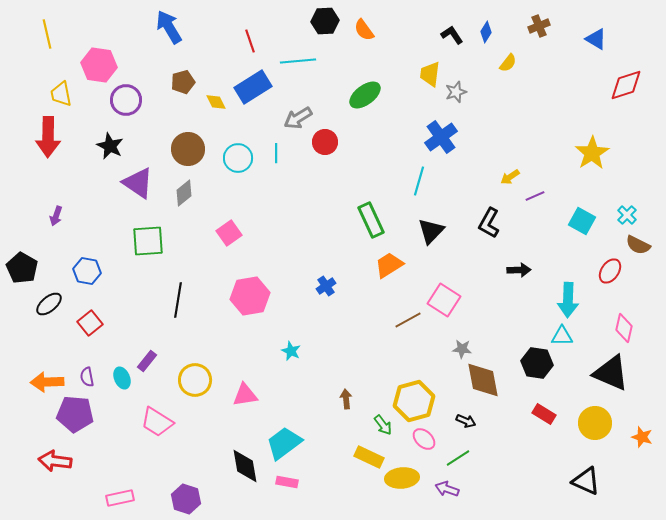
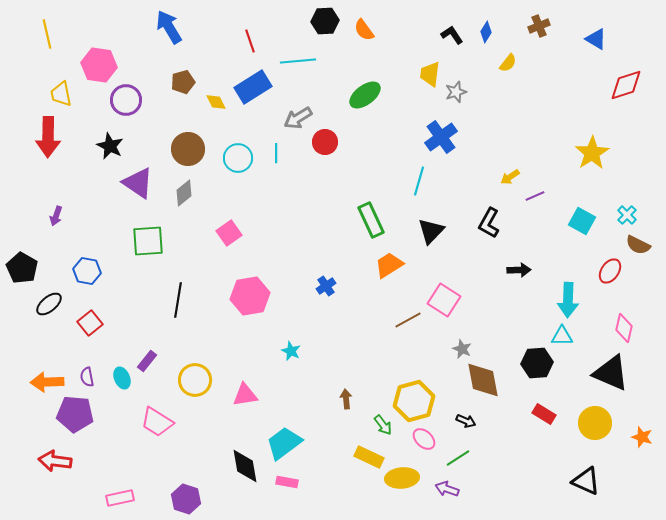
gray star at (462, 349): rotated 18 degrees clockwise
black hexagon at (537, 363): rotated 12 degrees counterclockwise
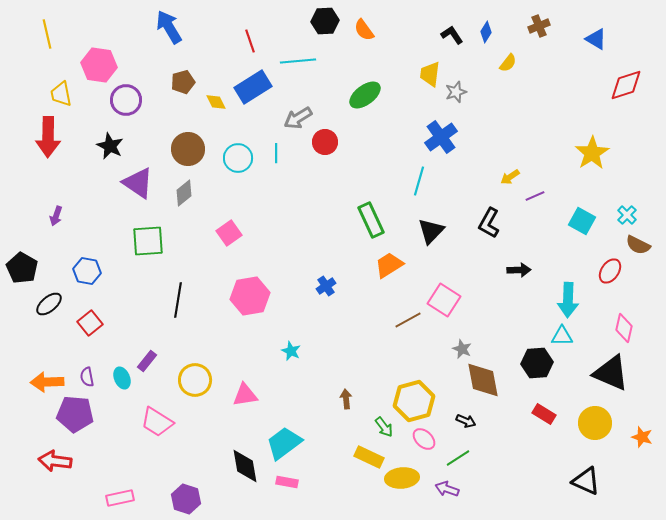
green arrow at (383, 425): moved 1 px right, 2 px down
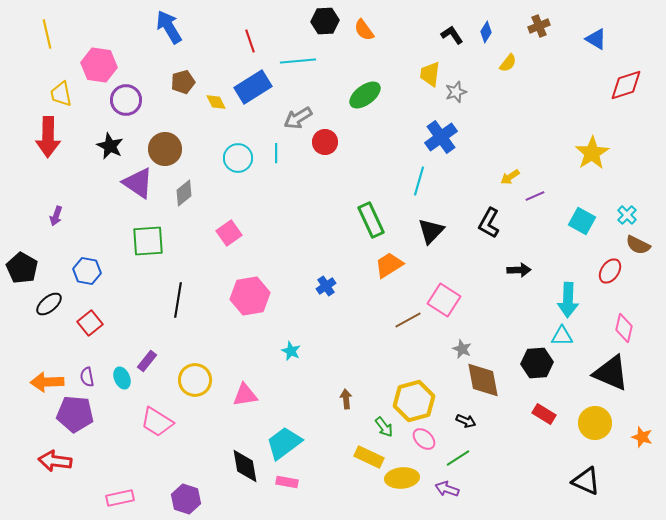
brown circle at (188, 149): moved 23 px left
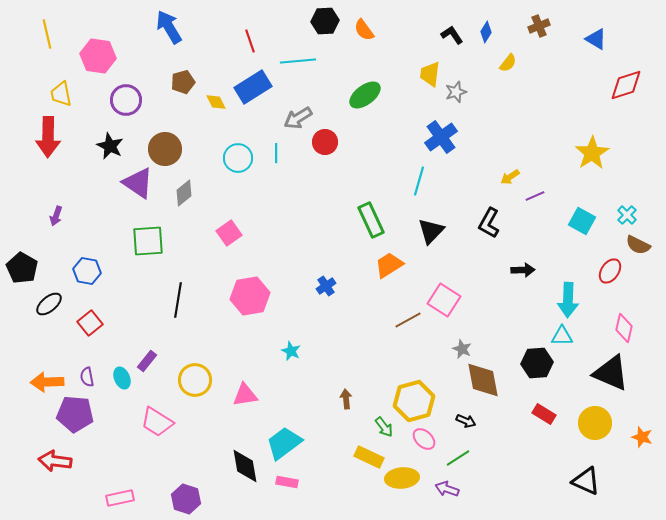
pink hexagon at (99, 65): moved 1 px left, 9 px up
black arrow at (519, 270): moved 4 px right
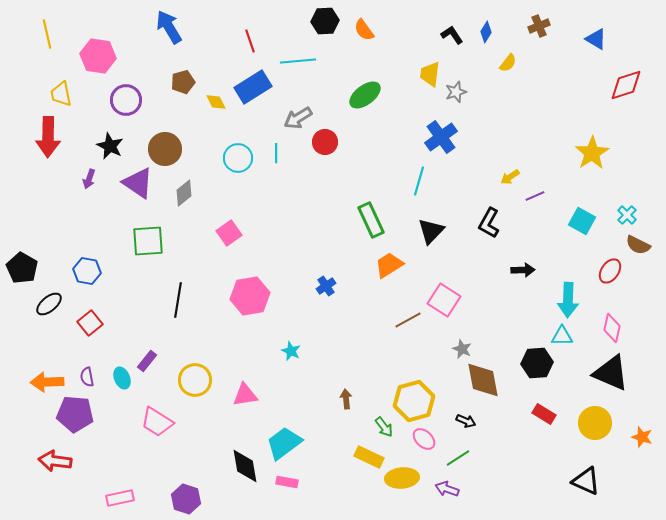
purple arrow at (56, 216): moved 33 px right, 37 px up
pink diamond at (624, 328): moved 12 px left
